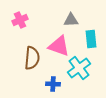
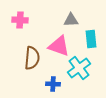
pink cross: rotated 28 degrees clockwise
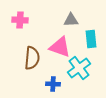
pink triangle: moved 1 px right, 1 px down
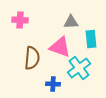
gray triangle: moved 2 px down
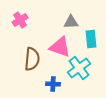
pink cross: rotated 35 degrees counterclockwise
brown semicircle: moved 1 px down
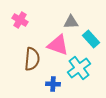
pink cross: rotated 28 degrees counterclockwise
cyan rectangle: rotated 36 degrees counterclockwise
pink triangle: moved 2 px left, 2 px up
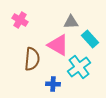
cyan rectangle: moved 1 px left
pink triangle: rotated 10 degrees clockwise
cyan cross: moved 1 px up
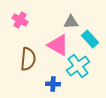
brown semicircle: moved 4 px left
cyan cross: moved 1 px left, 1 px up
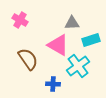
gray triangle: moved 1 px right, 1 px down
cyan rectangle: moved 1 px right, 1 px down; rotated 66 degrees counterclockwise
brown semicircle: rotated 40 degrees counterclockwise
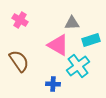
brown semicircle: moved 9 px left, 2 px down
